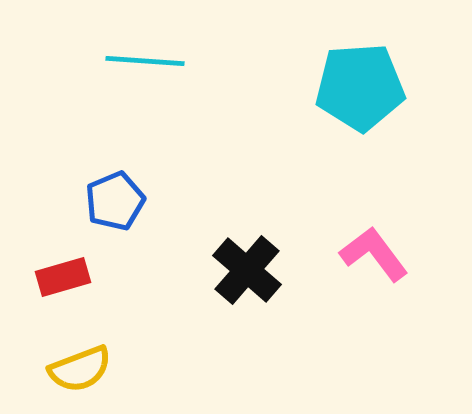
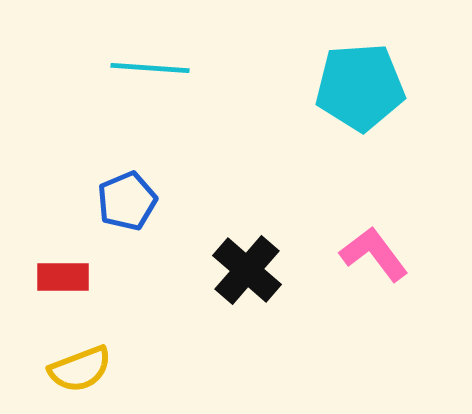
cyan line: moved 5 px right, 7 px down
blue pentagon: moved 12 px right
red rectangle: rotated 16 degrees clockwise
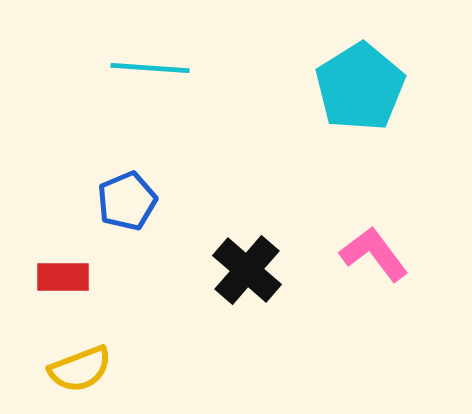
cyan pentagon: rotated 28 degrees counterclockwise
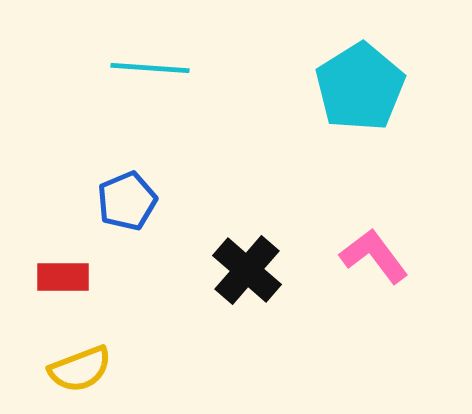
pink L-shape: moved 2 px down
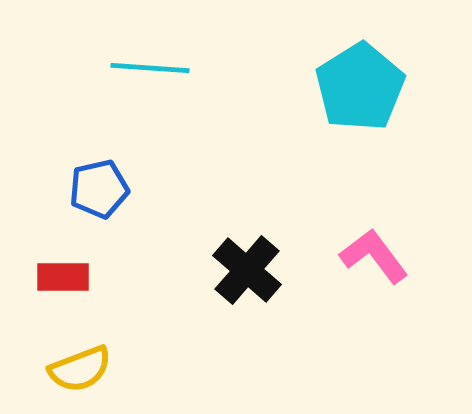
blue pentagon: moved 28 px left, 12 px up; rotated 10 degrees clockwise
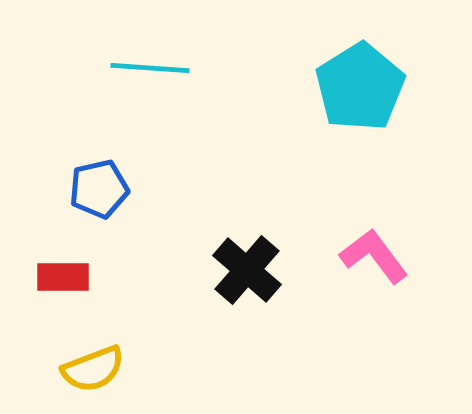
yellow semicircle: moved 13 px right
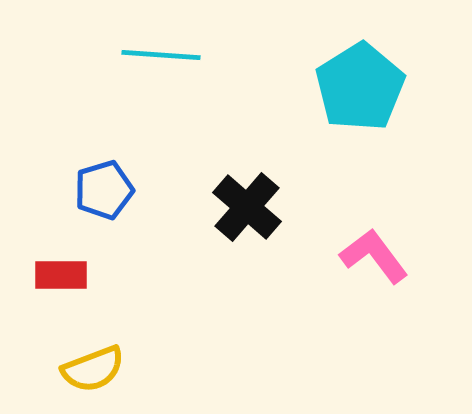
cyan line: moved 11 px right, 13 px up
blue pentagon: moved 5 px right, 1 px down; rotated 4 degrees counterclockwise
black cross: moved 63 px up
red rectangle: moved 2 px left, 2 px up
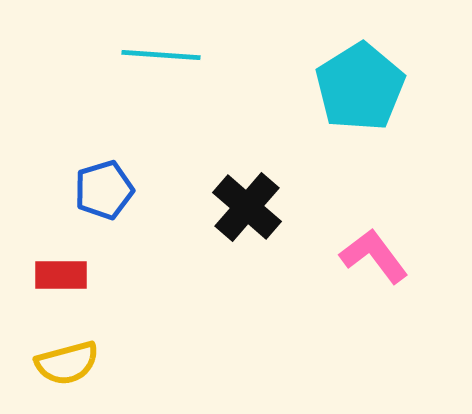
yellow semicircle: moved 26 px left, 6 px up; rotated 6 degrees clockwise
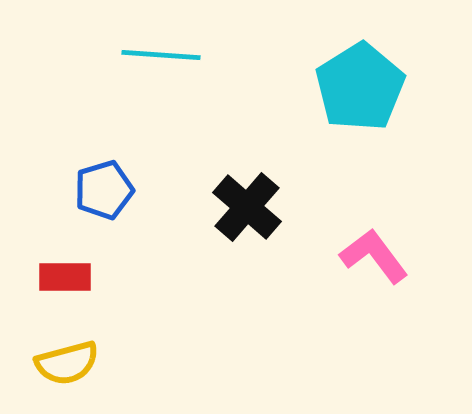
red rectangle: moved 4 px right, 2 px down
